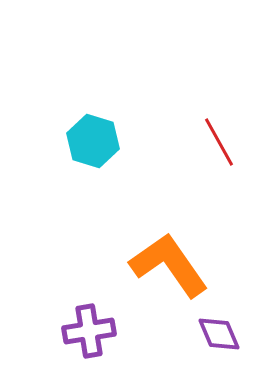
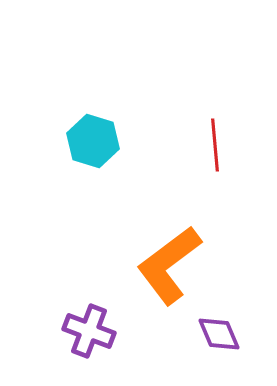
red line: moved 4 px left, 3 px down; rotated 24 degrees clockwise
orange L-shape: rotated 92 degrees counterclockwise
purple cross: rotated 30 degrees clockwise
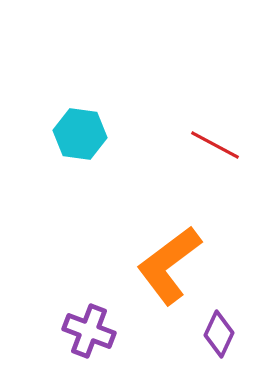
cyan hexagon: moved 13 px left, 7 px up; rotated 9 degrees counterclockwise
red line: rotated 57 degrees counterclockwise
purple diamond: rotated 48 degrees clockwise
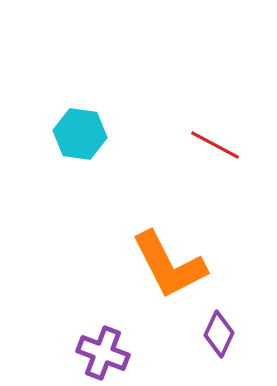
orange L-shape: rotated 80 degrees counterclockwise
purple cross: moved 14 px right, 22 px down
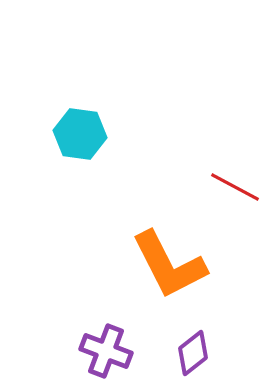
red line: moved 20 px right, 42 px down
purple diamond: moved 26 px left, 19 px down; rotated 27 degrees clockwise
purple cross: moved 3 px right, 2 px up
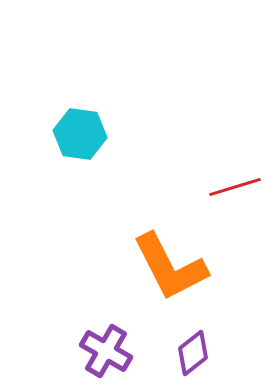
red line: rotated 45 degrees counterclockwise
orange L-shape: moved 1 px right, 2 px down
purple cross: rotated 9 degrees clockwise
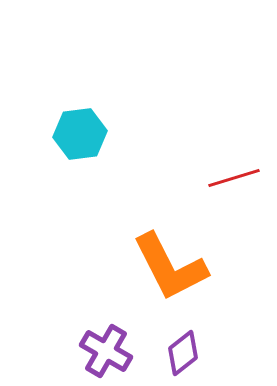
cyan hexagon: rotated 15 degrees counterclockwise
red line: moved 1 px left, 9 px up
purple diamond: moved 10 px left
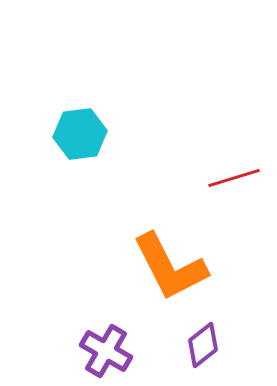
purple diamond: moved 20 px right, 8 px up
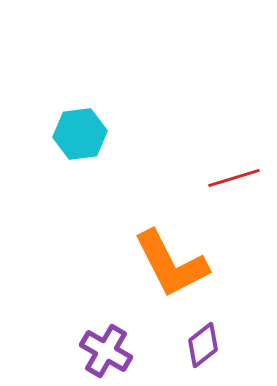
orange L-shape: moved 1 px right, 3 px up
